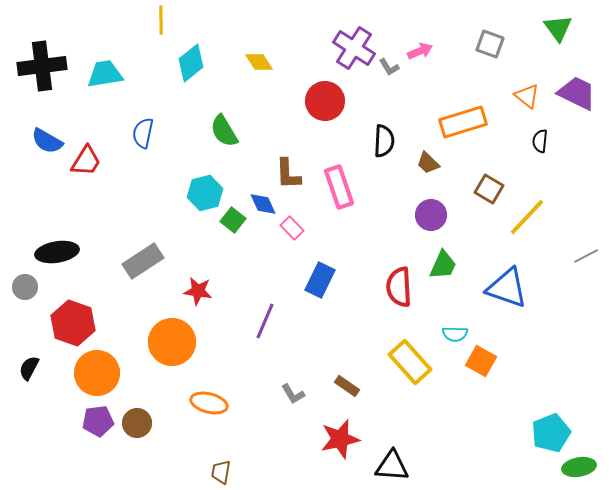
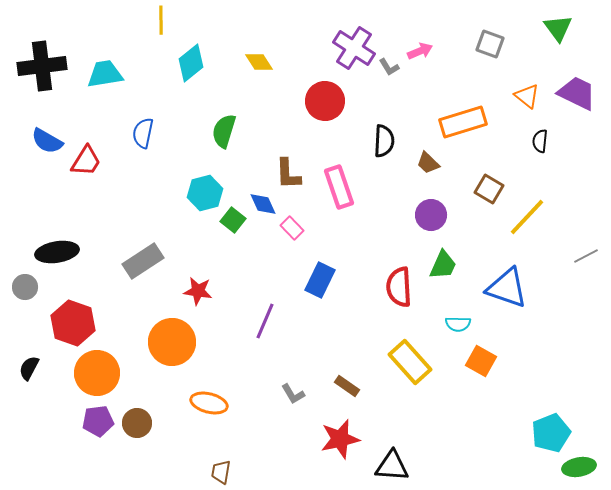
green semicircle at (224, 131): rotated 48 degrees clockwise
cyan semicircle at (455, 334): moved 3 px right, 10 px up
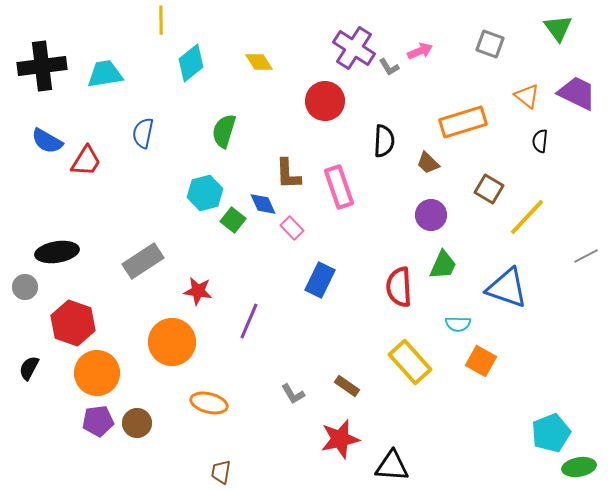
purple line at (265, 321): moved 16 px left
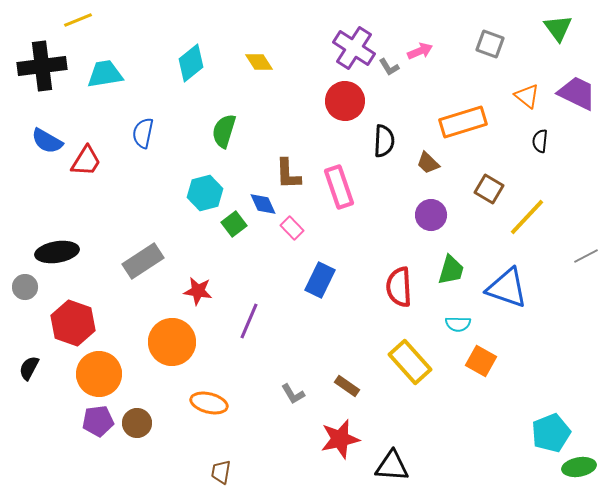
yellow line at (161, 20): moved 83 px left; rotated 68 degrees clockwise
red circle at (325, 101): moved 20 px right
green square at (233, 220): moved 1 px right, 4 px down; rotated 15 degrees clockwise
green trapezoid at (443, 265): moved 8 px right, 5 px down; rotated 8 degrees counterclockwise
orange circle at (97, 373): moved 2 px right, 1 px down
